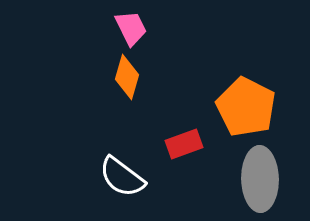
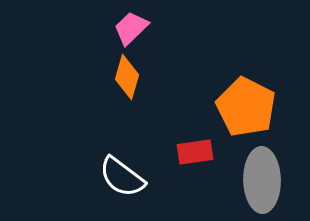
pink trapezoid: rotated 108 degrees counterclockwise
red rectangle: moved 11 px right, 8 px down; rotated 12 degrees clockwise
gray ellipse: moved 2 px right, 1 px down
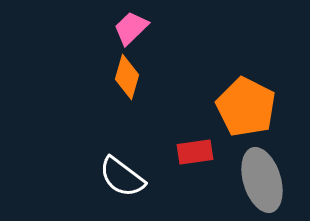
gray ellipse: rotated 16 degrees counterclockwise
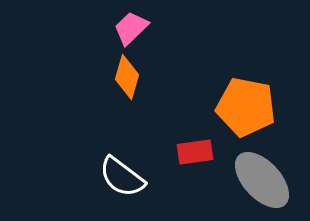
orange pentagon: rotated 16 degrees counterclockwise
gray ellipse: rotated 26 degrees counterclockwise
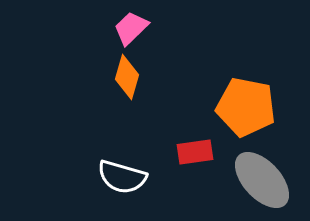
white semicircle: rotated 21 degrees counterclockwise
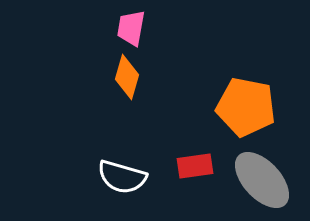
pink trapezoid: rotated 36 degrees counterclockwise
red rectangle: moved 14 px down
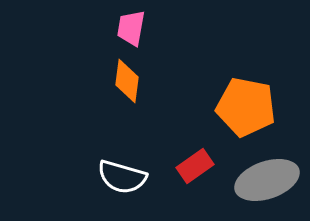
orange diamond: moved 4 px down; rotated 9 degrees counterclockwise
red rectangle: rotated 27 degrees counterclockwise
gray ellipse: moved 5 px right; rotated 66 degrees counterclockwise
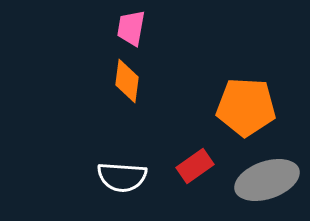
orange pentagon: rotated 8 degrees counterclockwise
white semicircle: rotated 12 degrees counterclockwise
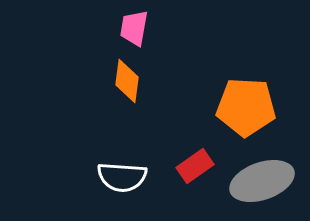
pink trapezoid: moved 3 px right
gray ellipse: moved 5 px left, 1 px down
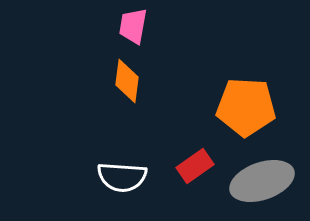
pink trapezoid: moved 1 px left, 2 px up
